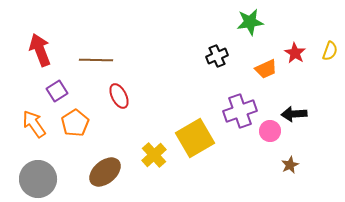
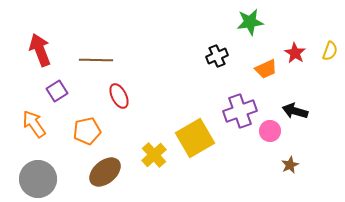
black arrow: moved 1 px right, 3 px up; rotated 20 degrees clockwise
orange pentagon: moved 12 px right, 8 px down; rotated 20 degrees clockwise
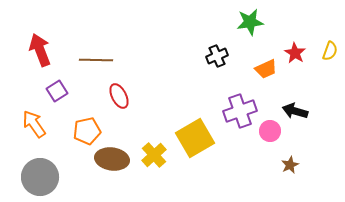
brown ellipse: moved 7 px right, 13 px up; rotated 48 degrees clockwise
gray circle: moved 2 px right, 2 px up
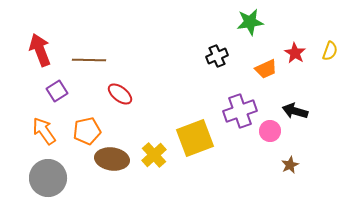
brown line: moved 7 px left
red ellipse: moved 1 px right, 2 px up; rotated 25 degrees counterclockwise
orange arrow: moved 10 px right, 7 px down
yellow square: rotated 9 degrees clockwise
gray circle: moved 8 px right, 1 px down
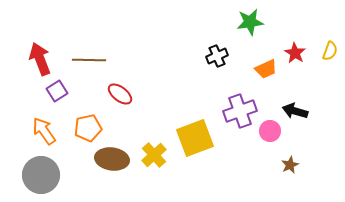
red arrow: moved 9 px down
orange pentagon: moved 1 px right, 3 px up
gray circle: moved 7 px left, 3 px up
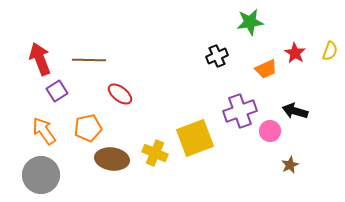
yellow cross: moved 1 px right, 2 px up; rotated 25 degrees counterclockwise
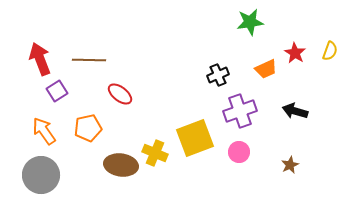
black cross: moved 1 px right, 19 px down
pink circle: moved 31 px left, 21 px down
brown ellipse: moved 9 px right, 6 px down
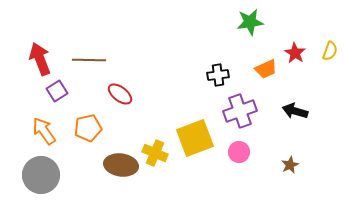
black cross: rotated 15 degrees clockwise
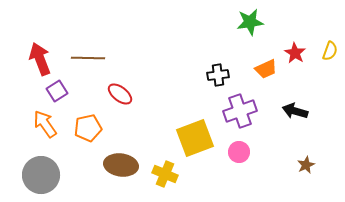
brown line: moved 1 px left, 2 px up
orange arrow: moved 1 px right, 7 px up
yellow cross: moved 10 px right, 21 px down
brown star: moved 16 px right
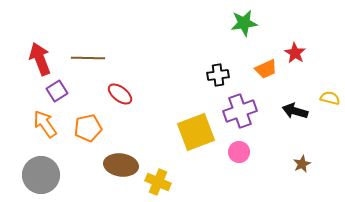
green star: moved 6 px left, 1 px down
yellow semicircle: moved 47 px down; rotated 96 degrees counterclockwise
yellow square: moved 1 px right, 6 px up
brown star: moved 4 px left, 1 px up
yellow cross: moved 7 px left, 8 px down
